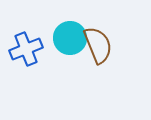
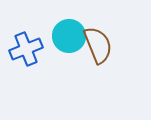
cyan circle: moved 1 px left, 2 px up
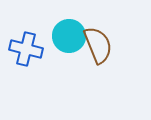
blue cross: rotated 36 degrees clockwise
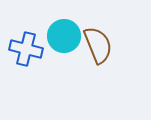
cyan circle: moved 5 px left
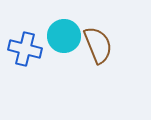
blue cross: moved 1 px left
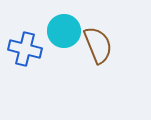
cyan circle: moved 5 px up
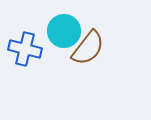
brown semicircle: moved 10 px left, 3 px down; rotated 60 degrees clockwise
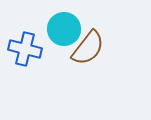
cyan circle: moved 2 px up
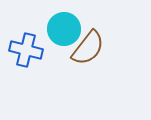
blue cross: moved 1 px right, 1 px down
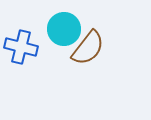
blue cross: moved 5 px left, 3 px up
